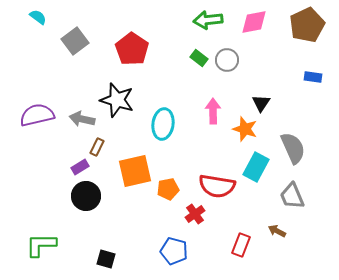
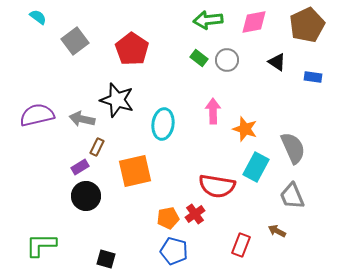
black triangle: moved 16 px right, 41 px up; rotated 30 degrees counterclockwise
orange pentagon: moved 29 px down
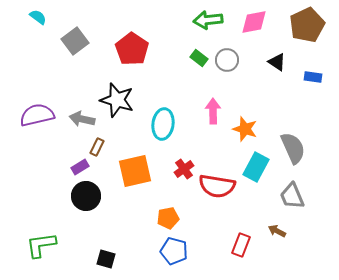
red cross: moved 11 px left, 45 px up
green L-shape: rotated 8 degrees counterclockwise
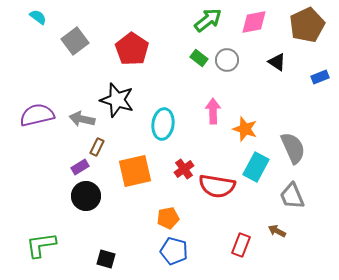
green arrow: rotated 148 degrees clockwise
blue rectangle: moved 7 px right; rotated 30 degrees counterclockwise
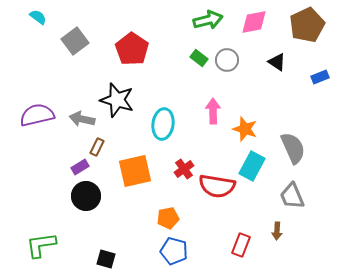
green arrow: rotated 24 degrees clockwise
cyan rectangle: moved 4 px left, 1 px up
brown arrow: rotated 114 degrees counterclockwise
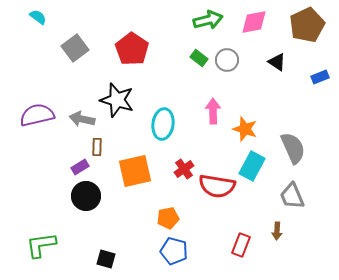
gray square: moved 7 px down
brown rectangle: rotated 24 degrees counterclockwise
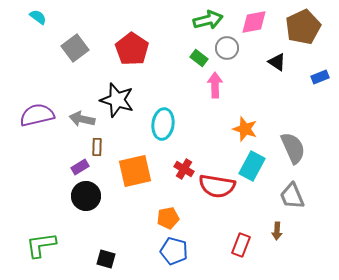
brown pentagon: moved 4 px left, 2 px down
gray circle: moved 12 px up
pink arrow: moved 2 px right, 26 px up
red cross: rotated 24 degrees counterclockwise
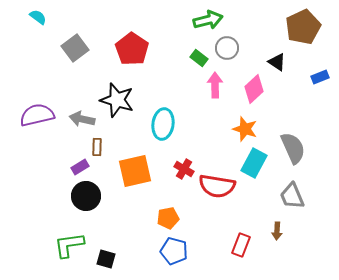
pink diamond: moved 67 px down; rotated 32 degrees counterclockwise
cyan rectangle: moved 2 px right, 3 px up
green L-shape: moved 28 px right
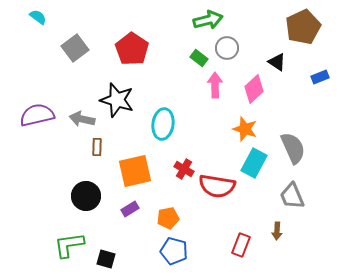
purple rectangle: moved 50 px right, 42 px down
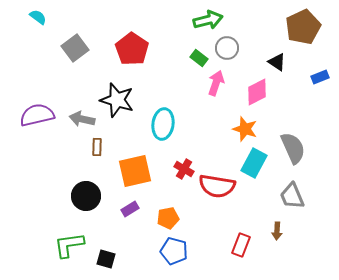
pink arrow: moved 1 px right, 2 px up; rotated 20 degrees clockwise
pink diamond: moved 3 px right, 3 px down; rotated 16 degrees clockwise
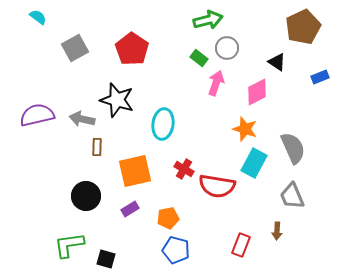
gray square: rotated 8 degrees clockwise
blue pentagon: moved 2 px right, 1 px up
